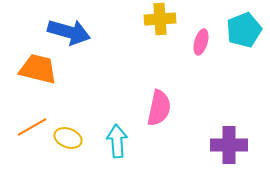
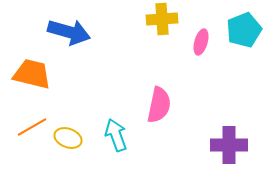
yellow cross: moved 2 px right
orange trapezoid: moved 6 px left, 5 px down
pink semicircle: moved 3 px up
cyan arrow: moved 1 px left, 6 px up; rotated 16 degrees counterclockwise
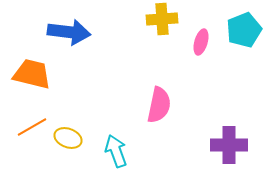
blue arrow: rotated 9 degrees counterclockwise
cyan arrow: moved 16 px down
